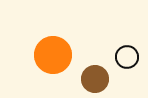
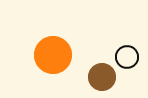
brown circle: moved 7 px right, 2 px up
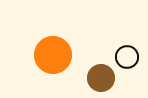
brown circle: moved 1 px left, 1 px down
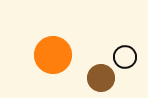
black circle: moved 2 px left
